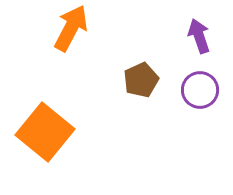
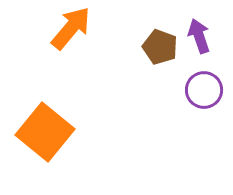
orange arrow: rotated 12 degrees clockwise
brown pentagon: moved 19 px right, 33 px up; rotated 28 degrees counterclockwise
purple circle: moved 4 px right
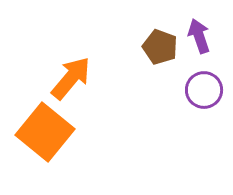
orange arrow: moved 50 px down
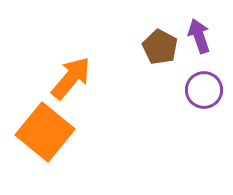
brown pentagon: rotated 8 degrees clockwise
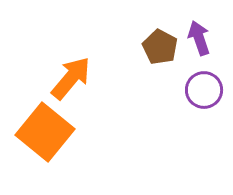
purple arrow: moved 2 px down
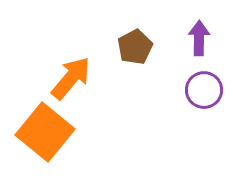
purple arrow: rotated 20 degrees clockwise
brown pentagon: moved 25 px left; rotated 16 degrees clockwise
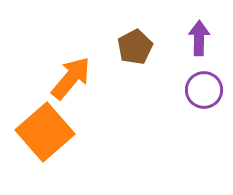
orange square: rotated 10 degrees clockwise
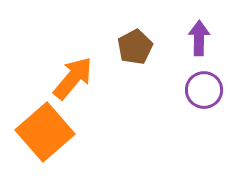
orange arrow: moved 2 px right
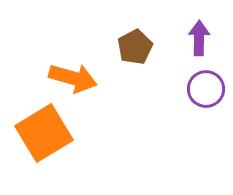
orange arrow: rotated 66 degrees clockwise
purple circle: moved 2 px right, 1 px up
orange square: moved 1 px left, 1 px down; rotated 10 degrees clockwise
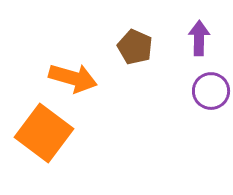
brown pentagon: rotated 20 degrees counterclockwise
purple circle: moved 5 px right, 2 px down
orange square: rotated 22 degrees counterclockwise
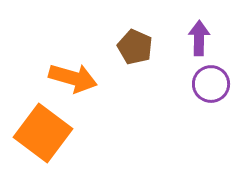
purple circle: moved 7 px up
orange square: moved 1 px left
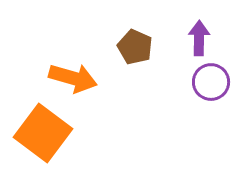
purple circle: moved 2 px up
